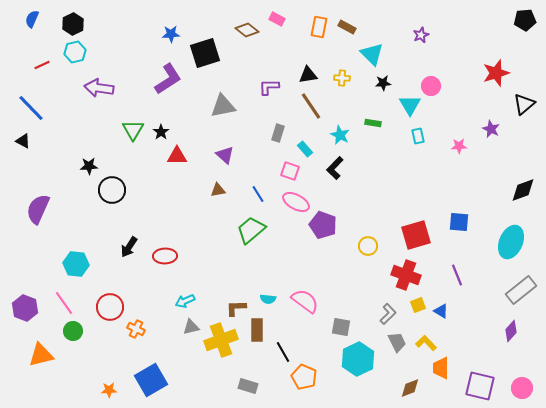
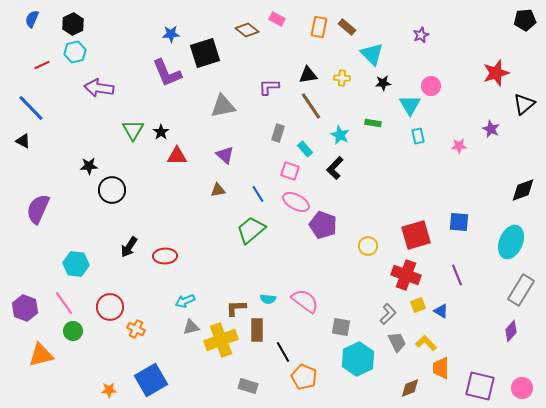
brown rectangle at (347, 27): rotated 12 degrees clockwise
purple L-shape at (168, 79): moved 1 px left, 6 px up; rotated 100 degrees clockwise
gray rectangle at (521, 290): rotated 20 degrees counterclockwise
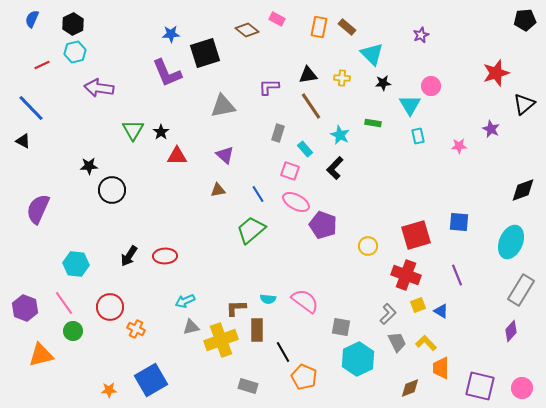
black arrow at (129, 247): moved 9 px down
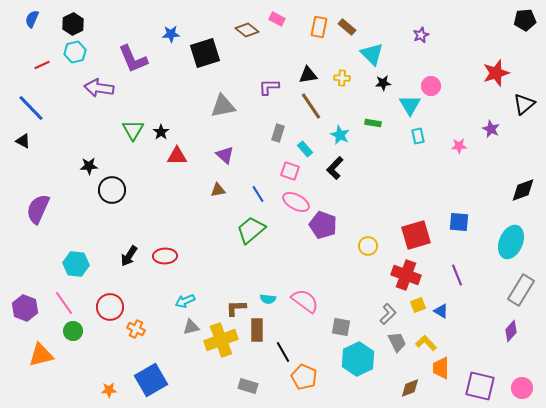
purple L-shape at (167, 73): moved 34 px left, 14 px up
